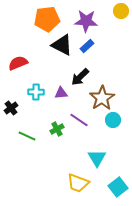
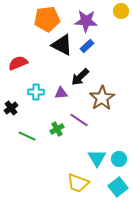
cyan circle: moved 6 px right, 39 px down
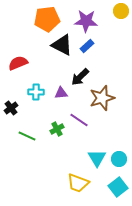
brown star: rotated 15 degrees clockwise
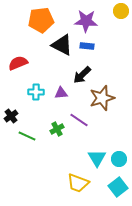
orange pentagon: moved 6 px left, 1 px down
blue rectangle: rotated 48 degrees clockwise
black arrow: moved 2 px right, 2 px up
black cross: moved 8 px down
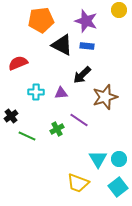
yellow circle: moved 2 px left, 1 px up
purple star: rotated 15 degrees clockwise
brown star: moved 3 px right, 1 px up
cyan triangle: moved 1 px right, 1 px down
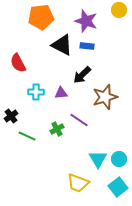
orange pentagon: moved 3 px up
red semicircle: rotated 96 degrees counterclockwise
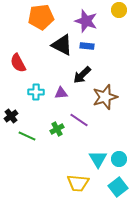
yellow trapezoid: rotated 15 degrees counterclockwise
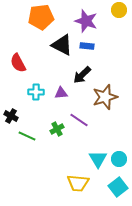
black cross: rotated 24 degrees counterclockwise
